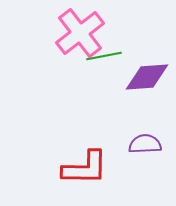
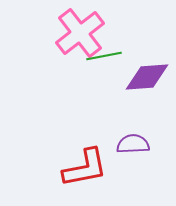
purple semicircle: moved 12 px left
red L-shape: rotated 12 degrees counterclockwise
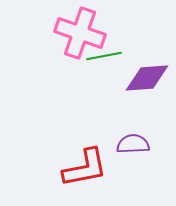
pink cross: rotated 33 degrees counterclockwise
purple diamond: moved 1 px down
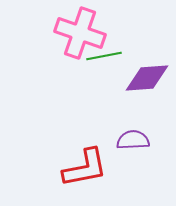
purple semicircle: moved 4 px up
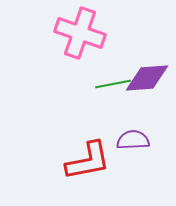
green line: moved 9 px right, 28 px down
red L-shape: moved 3 px right, 7 px up
